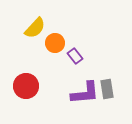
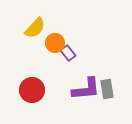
purple rectangle: moved 7 px left, 3 px up
red circle: moved 6 px right, 4 px down
purple L-shape: moved 1 px right, 4 px up
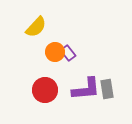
yellow semicircle: moved 1 px right, 1 px up
orange circle: moved 9 px down
red circle: moved 13 px right
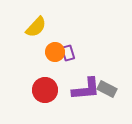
purple rectangle: rotated 21 degrees clockwise
gray rectangle: rotated 54 degrees counterclockwise
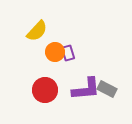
yellow semicircle: moved 1 px right, 4 px down
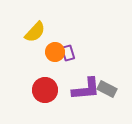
yellow semicircle: moved 2 px left, 1 px down
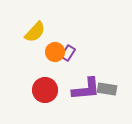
purple rectangle: rotated 49 degrees clockwise
gray rectangle: rotated 18 degrees counterclockwise
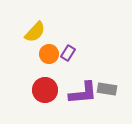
orange circle: moved 6 px left, 2 px down
purple L-shape: moved 3 px left, 4 px down
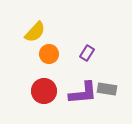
purple rectangle: moved 19 px right
red circle: moved 1 px left, 1 px down
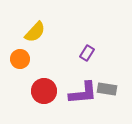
orange circle: moved 29 px left, 5 px down
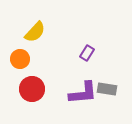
red circle: moved 12 px left, 2 px up
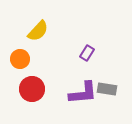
yellow semicircle: moved 3 px right, 1 px up
